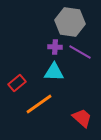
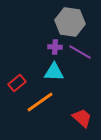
orange line: moved 1 px right, 2 px up
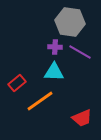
orange line: moved 1 px up
red trapezoid: rotated 115 degrees clockwise
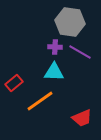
red rectangle: moved 3 px left
